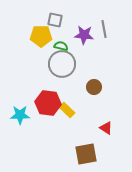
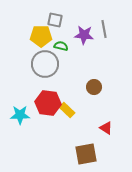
gray circle: moved 17 px left
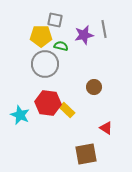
purple star: rotated 18 degrees counterclockwise
cyan star: rotated 24 degrees clockwise
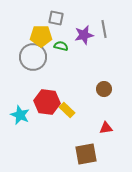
gray square: moved 1 px right, 2 px up
gray circle: moved 12 px left, 7 px up
brown circle: moved 10 px right, 2 px down
red hexagon: moved 1 px left, 1 px up
red triangle: rotated 40 degrees counterclockwise
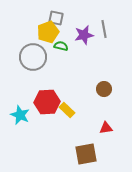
yellow pentagon: moved 7 px right, 4 px up; rotated 20 degrees counterclockwise
red hexagon: rotated 10 degrees counterclockwise
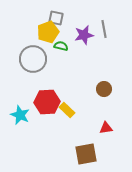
gray circle: moved 2 px down
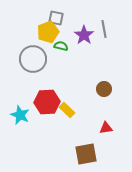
purple star: rotated 24 degrees counterclockwise
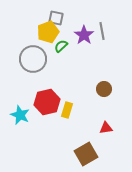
gray line: moved 2 px left, 2 px down
green semicircle: rotated 56 degrees counterclockwise
red hexagon: rotated 10 degrees counterclockwise
yellow rectangle: rotated 63 degrees clockwise
brown square: rotated 20 degrees counterclockwise
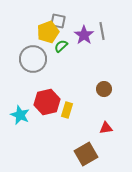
gray square: moved 2 px right, 3 px down
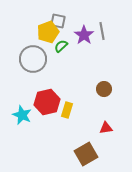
cyan star: moved 2 px right
